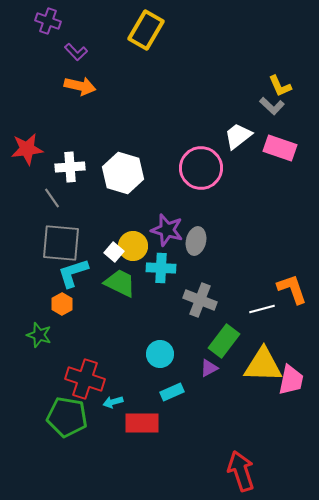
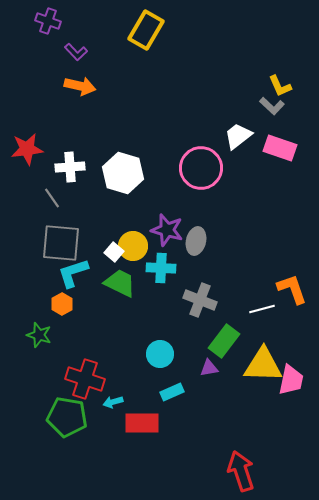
purple triangle: rotated 18 degrees clockwise
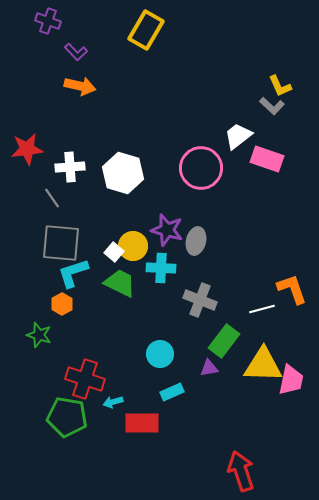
pink rectangle: moved 13 px left, 11 px down
